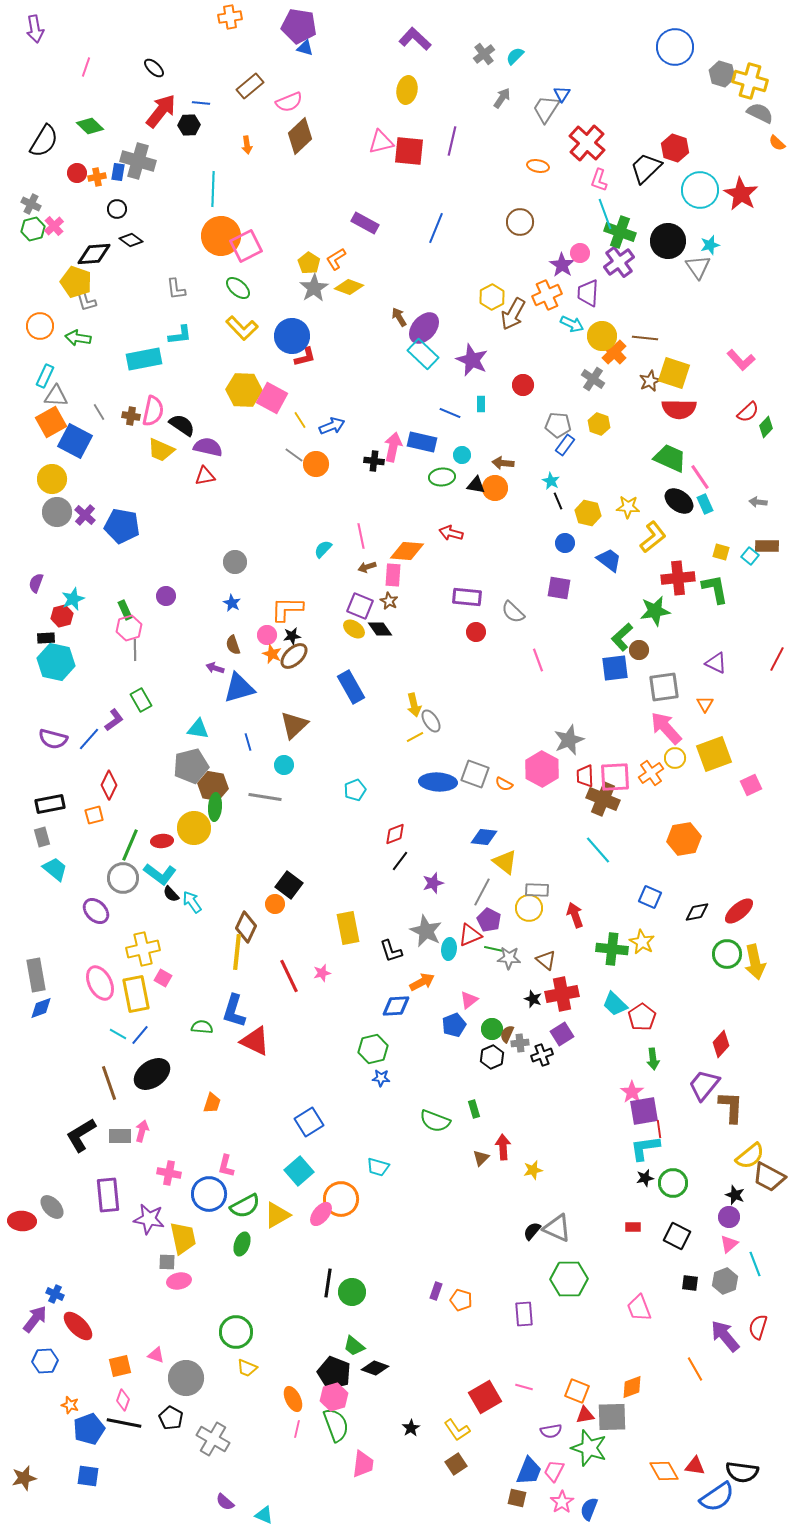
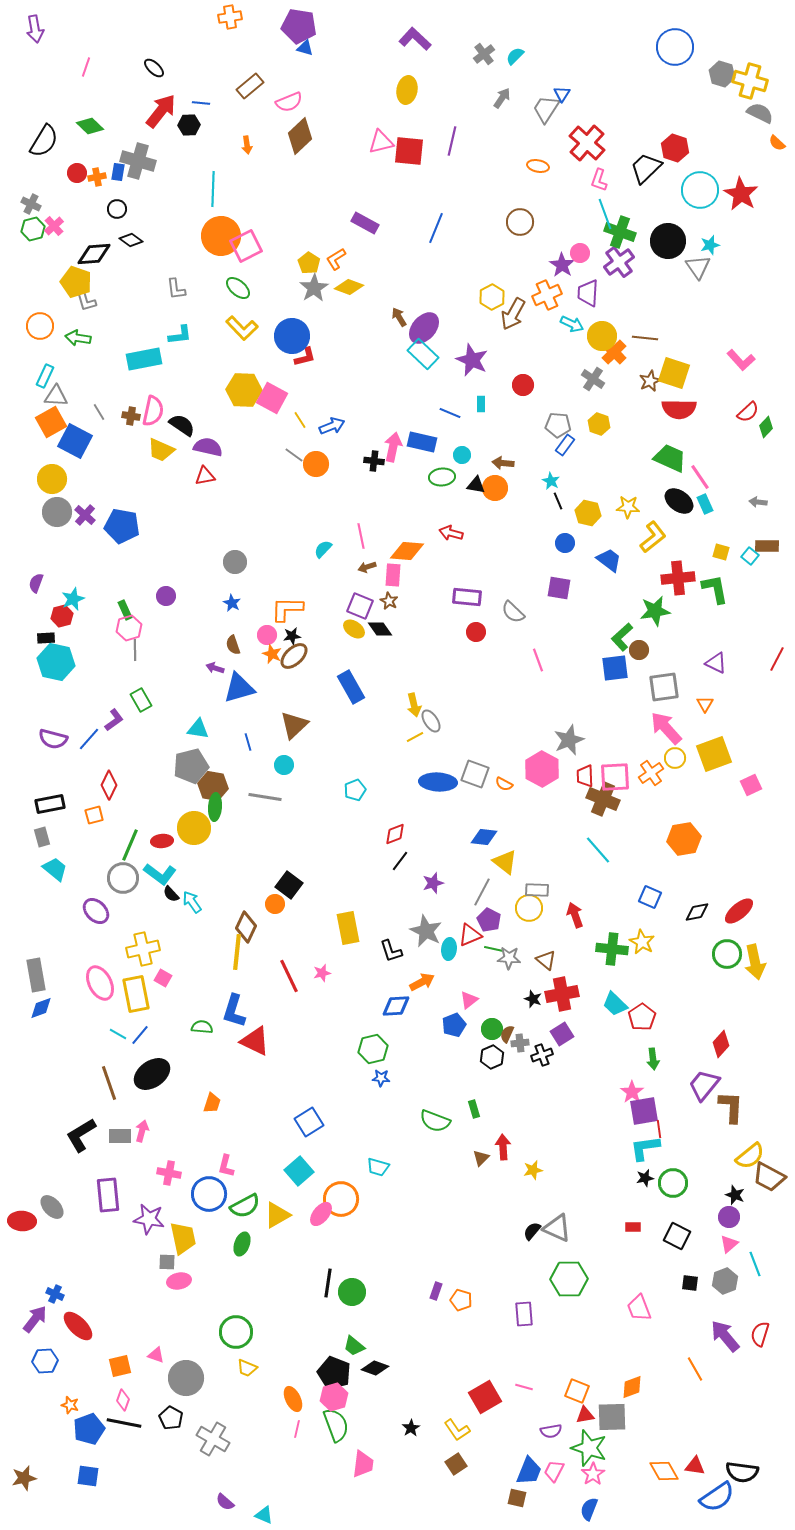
red semicircle at (758, 1327): moved 2 px right, 7 px down
pink star at (562, 1502): moved 31 px right, 28 px up
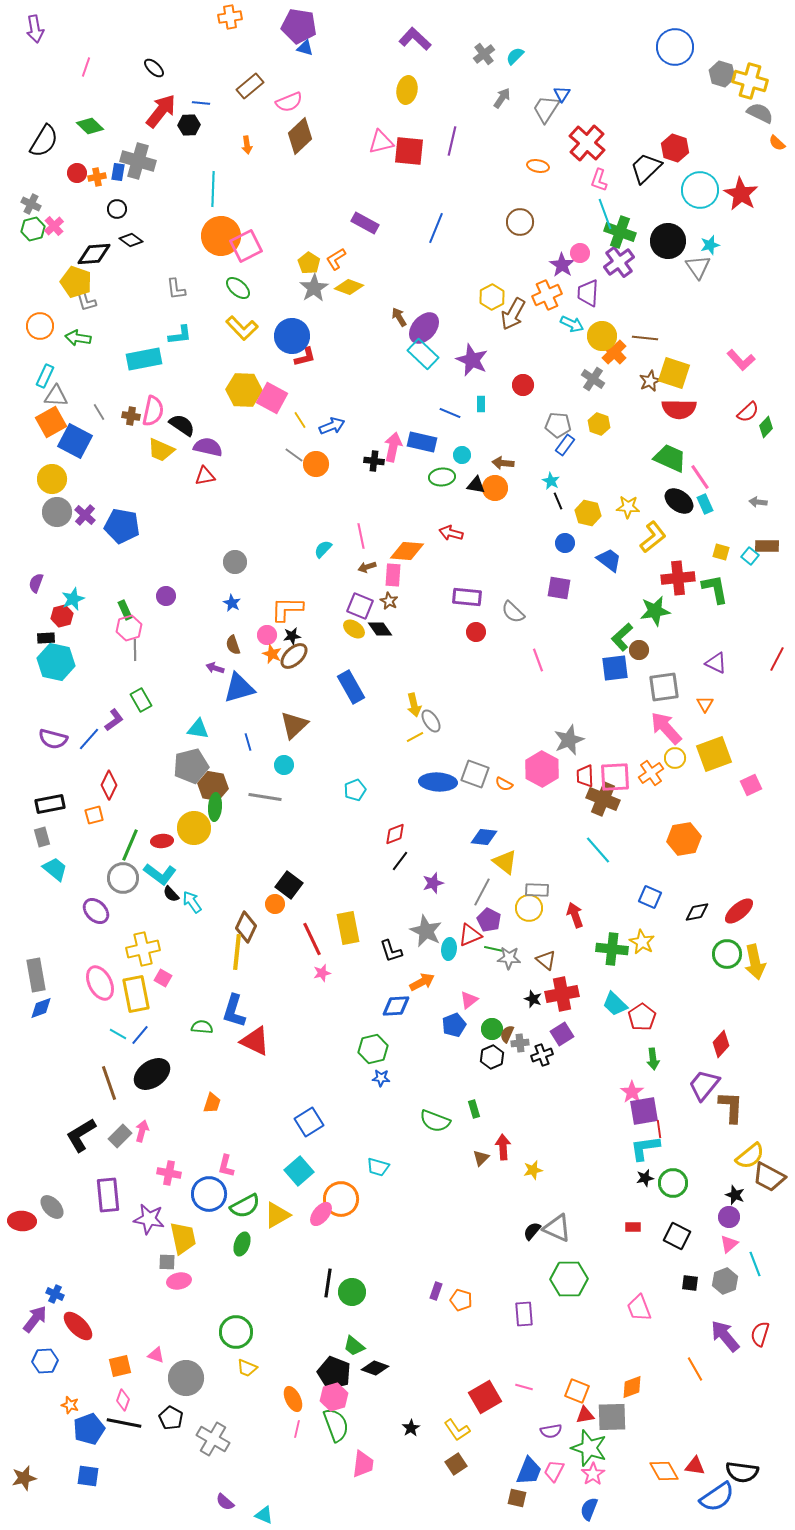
red line at (289, 976): moved 23 px right, 37 px up
gray rectangle at (120, 1136): rotated 45 degrees counterclockwise
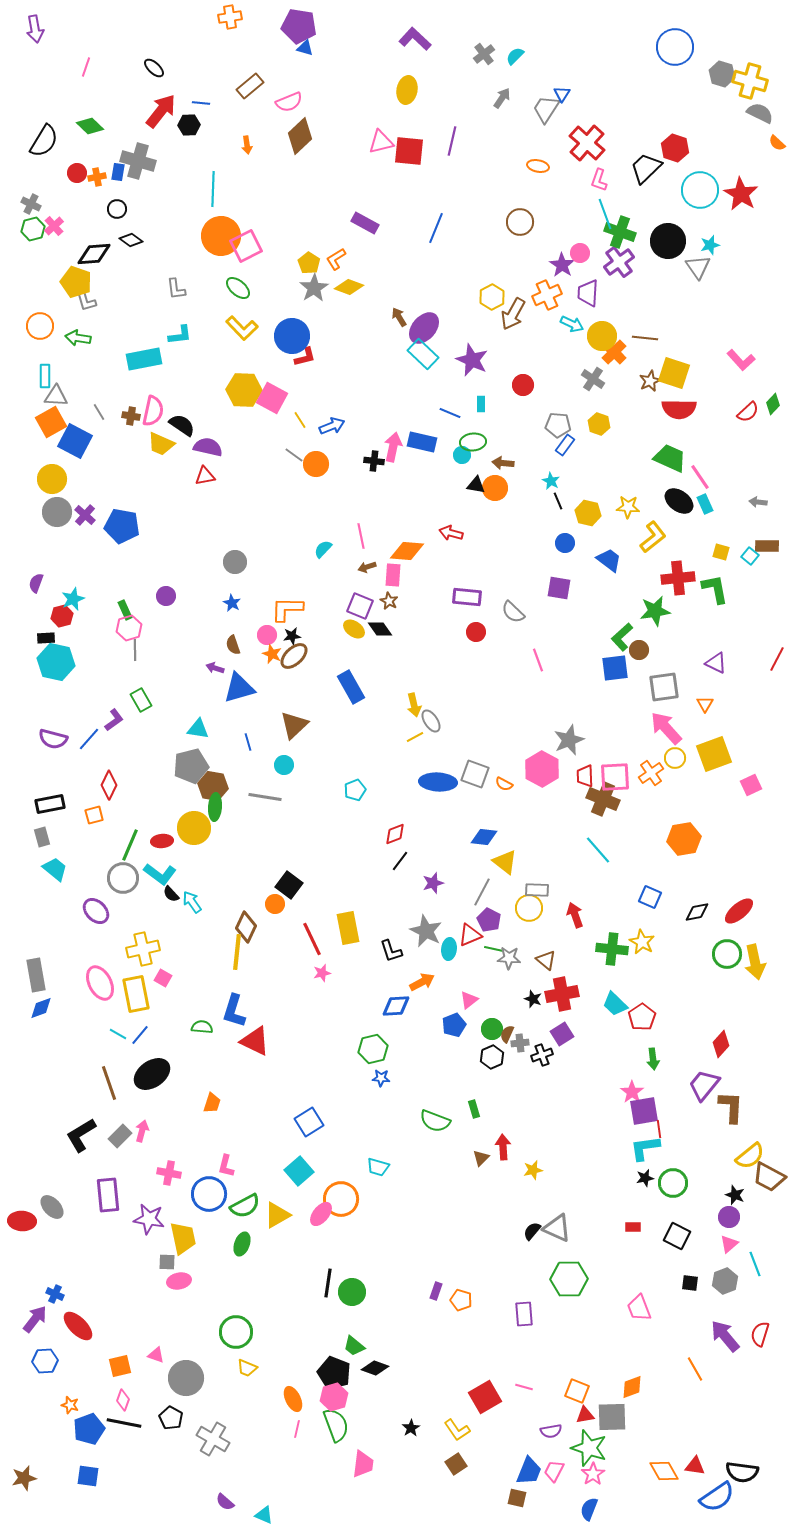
cyan rectangle at (45, 376): rotated 25 degrees counterclockwise
green diamond at (766, 427): moved 7 px right, 23 px up
yellow trapezoid at (161, 450): moved 6 px up
green ellipse at (442, 477): moved 31 px right, 35 px up
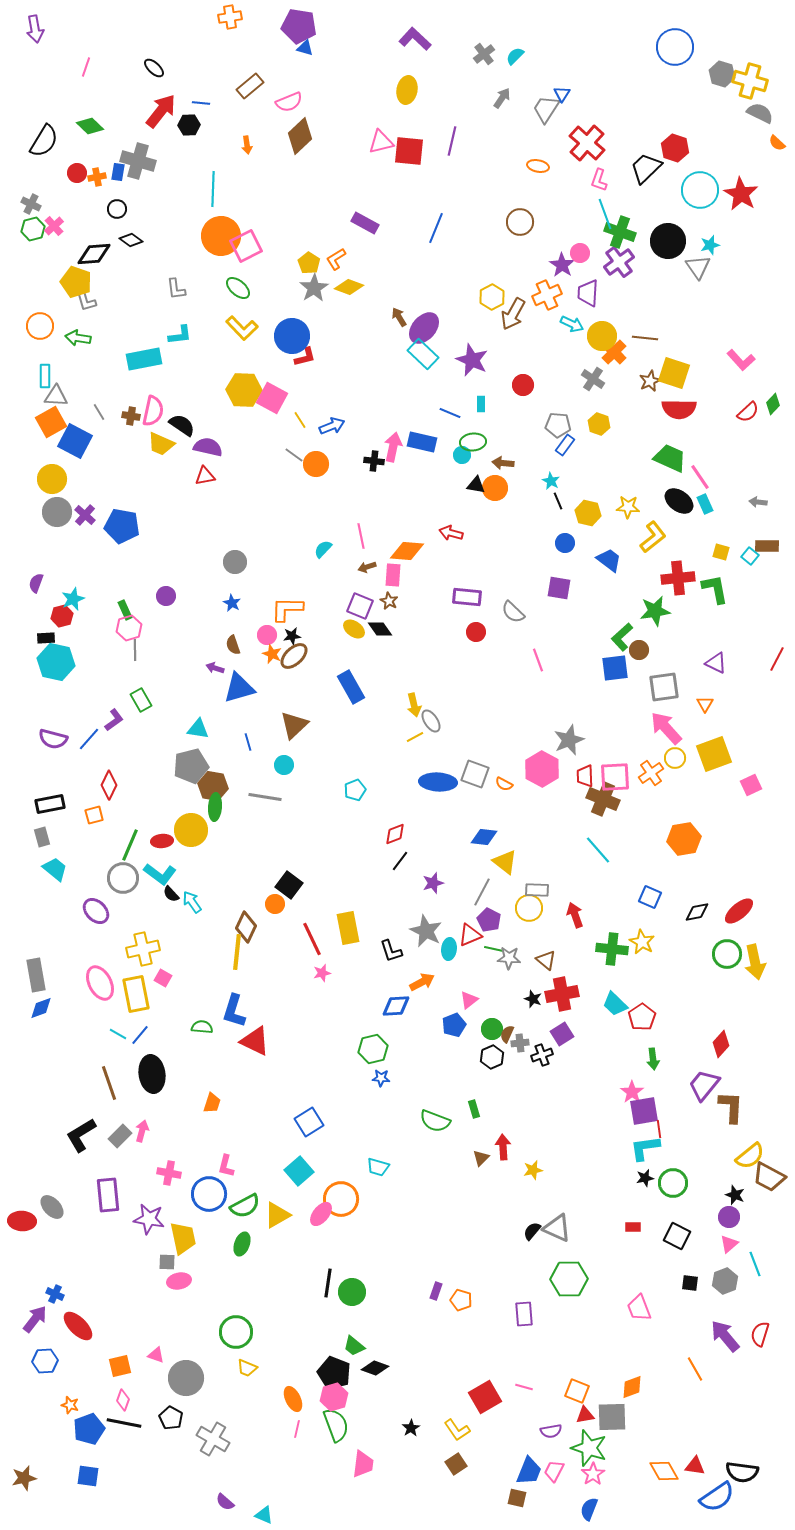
yellow circle at (194, 828): moved 3 px left, 2 px down
black ellipse at (152, 1074): rotated 63 degrees counterclockwise
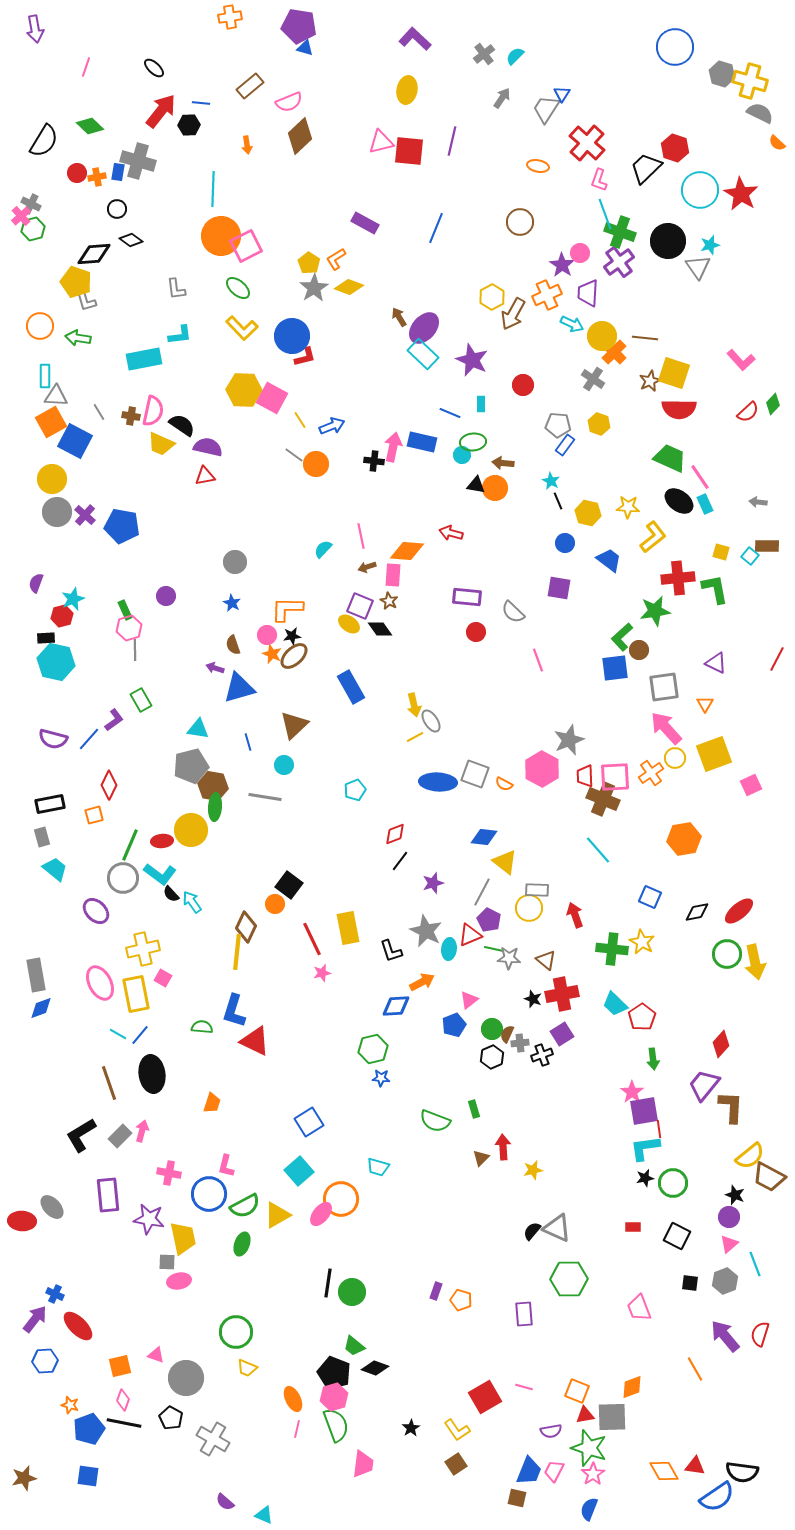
pink cross at (54, 226): moved 33 px left, 10 px up
yellow ellipse at (354, 629): moved 5 px left, 5 px up
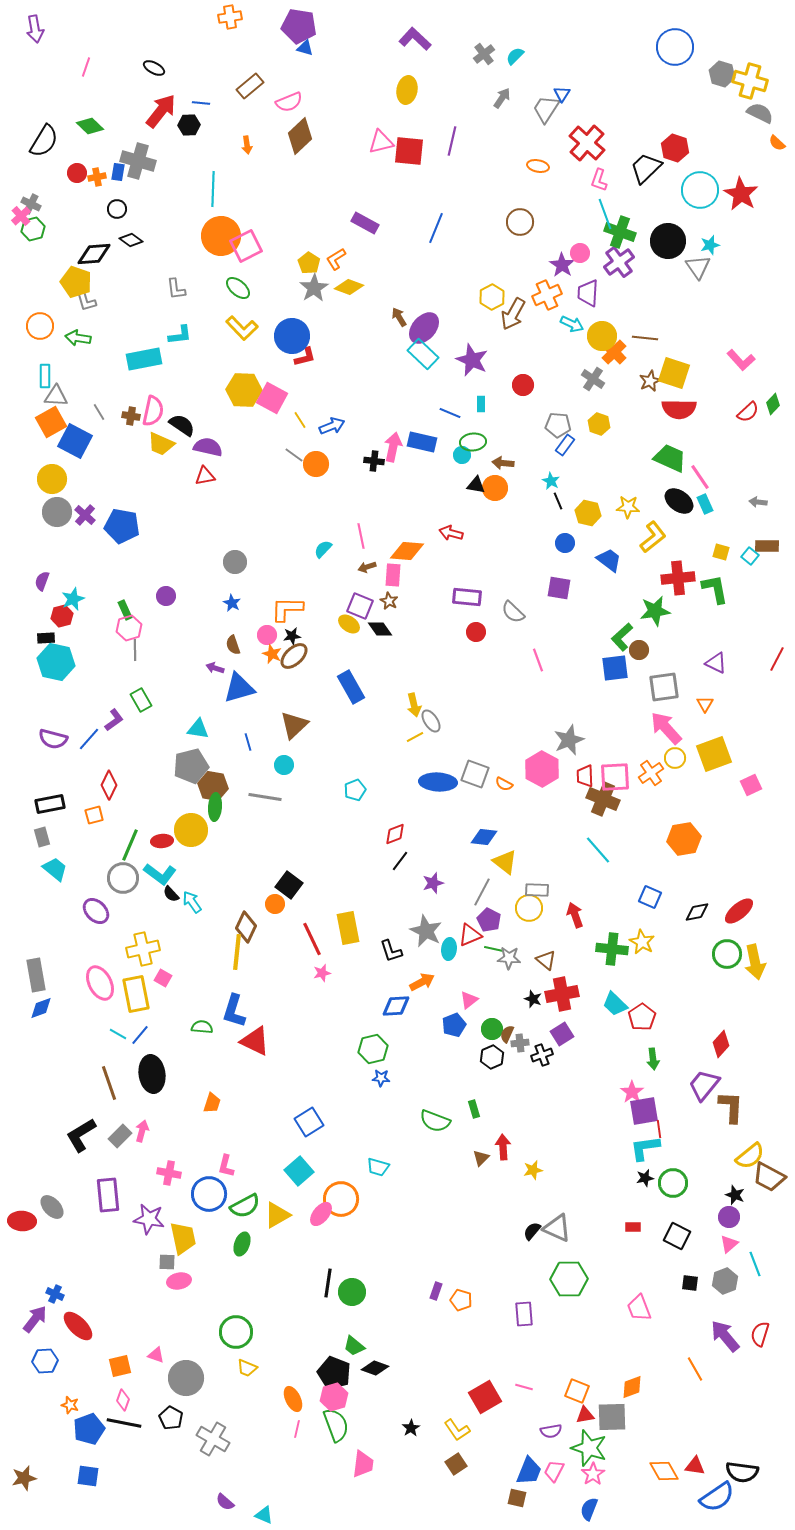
black ellipse at (154, 68): rotated 15 degrees counterclockwise
purple semicircle at (36, 583): moved 6 px right, 2 px up
